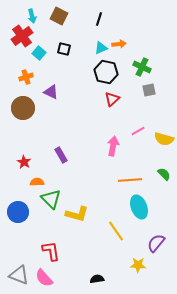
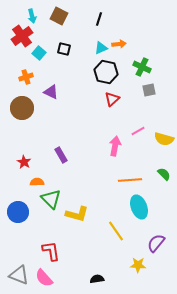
brown circle: moved 1 px left
pink arrow: moved 2 px right
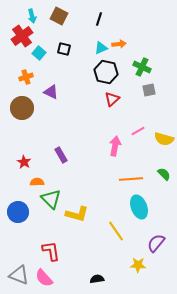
orange line: moved 1 px right, 1 px up
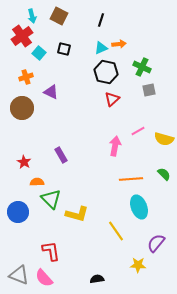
black line: moved 2 px right, 1 px down
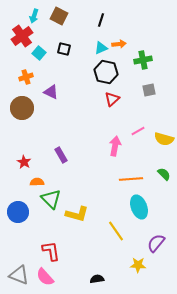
cyan arrow: moved 2 px right; rotated 32 degrees clockwise
green cross: moved 1 px right, 7 px up; rotated 36 degrees counterclockwise
pink semicircle: moved 1 px right, 1 px up
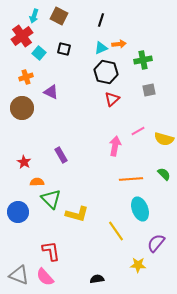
cyan ellipse: moved 1 px right, 2 px down
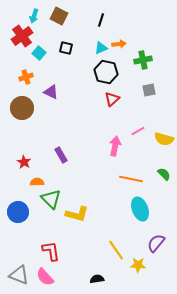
black square: moved 2 px right, 1 px up
orange line: rotated 15 degrees clockwise
yellow line: moved 19 px down
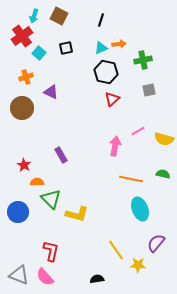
black square: rotated 24 degrees counterclockwise
red star: moved 3 px down
green semicircle: moved 1 px left; rotated 32 degrees counterclockwise
red L-shape: rotated 20 degrees clockwise
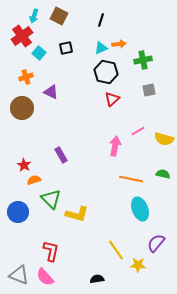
orange semicircle: moved 3 px left, 2 px up; rotated 16 degrees counterclockwise
